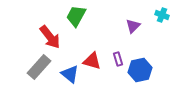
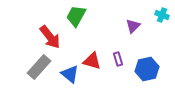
blue hexagon: moved 7 px right, 1 px up
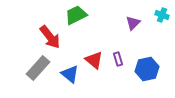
green trapezoid: moved 1 px up; rotated 35 degrees clockwise
purple triangle: moved 3 px up
red triangle: moved 2 px right, 1 px up; rotated 24 degrees clockwise
gray rectangle: moved 1 px left, 1 px down
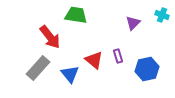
green trapezoid: rotated 35 degrees clockwise
purple rectangle: moved 3 px up
blue triangle: rotated 12 degrees clockwise
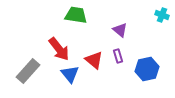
purple triangle: moved 13 px left, 7 px down; rotated 35 degrees counterclockwise
red arrow: moved 9 px right, 12 px down
gray rectangle: moved 10 px left, 3 px down
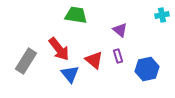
cyan cross: rotated 32 degrees counterclockwise
gray rectangle: moved 2 px left, 10 px up; rotated 10 degrees counterclockwise
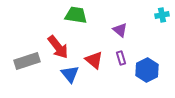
red arrow: moved 1 px left, 2 px up
purple rectangle: moved 3 px right, 2 px down
gray rectangle: moved 1 px right; rotated 40 degrees clockwise
blue hexagon: moved 1 px down; rotated 15 degrees counterclockwise
